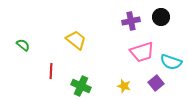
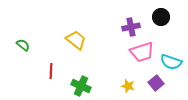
purple cross: moved 6 px down
yellow star: moved 4 px right
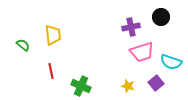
yellow trapezoid: moved 23 px left, 5 px up; rotated 45 degrees clockwise
red line: rotated 14 degrees counterclockwise
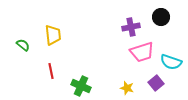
yellow star: moved 1 px left, 2 px down
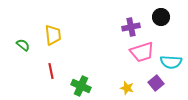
cyan semicircle: rotated 15 degrees counterclockwise
